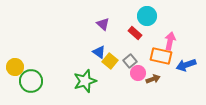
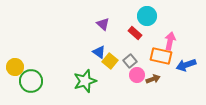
pink circle: moved 1 px left, 2 px down
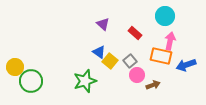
cyan circle: moved 18 px right
brown arrow: moved 6 px down
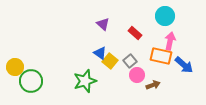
blue triangle: moved 1 px right, 1 px down
blue arrow: moved 2 px left; rotated 120 degrees counterclockwise
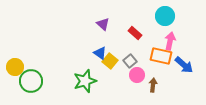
brown arrow: rotated 64 degrees counterclockwise
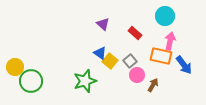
blue arrow: rotated 12 degrees clockwise
brown arrow: rotated 24 degrees clockwise
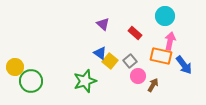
pink circle: moved 1 px right, 1 px down
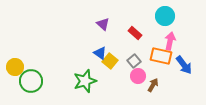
gray square: moved 4 px right
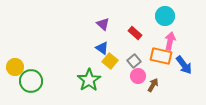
blue triangle: moved 2 px right, 5 px up
green star: moved 4 px right, 1 px up; rotated 15 degrees counterclockwise
